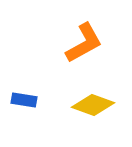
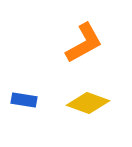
yellow diamond: moved 5 px left, 2 px up
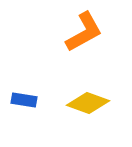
orange L-shape: moved 11 px up
